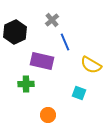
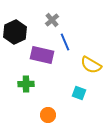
purple rectangle: moved 6 px up
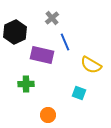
gray cross: moved 2 px up
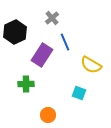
purple rectangle: rotated 70 degrees counterclockwise
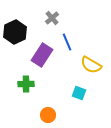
blue line: moved 2 px right
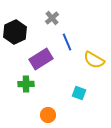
purple rectangle: moved 1 px left, 4 px down; rotated 25 degrees clockwise
yellow semicircle: moved 3 px right, 5 px up
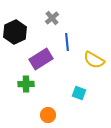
blue line: rotated 18 degrees clockwise
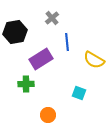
black hexagon: rotated 15 degrees clockwise
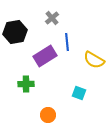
purple rectangle: moved 4 px right, 3 px up
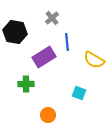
black hexagon: rotated 20 degrees clockwise
purple rectangle: moved 1 px left, 1 px down
